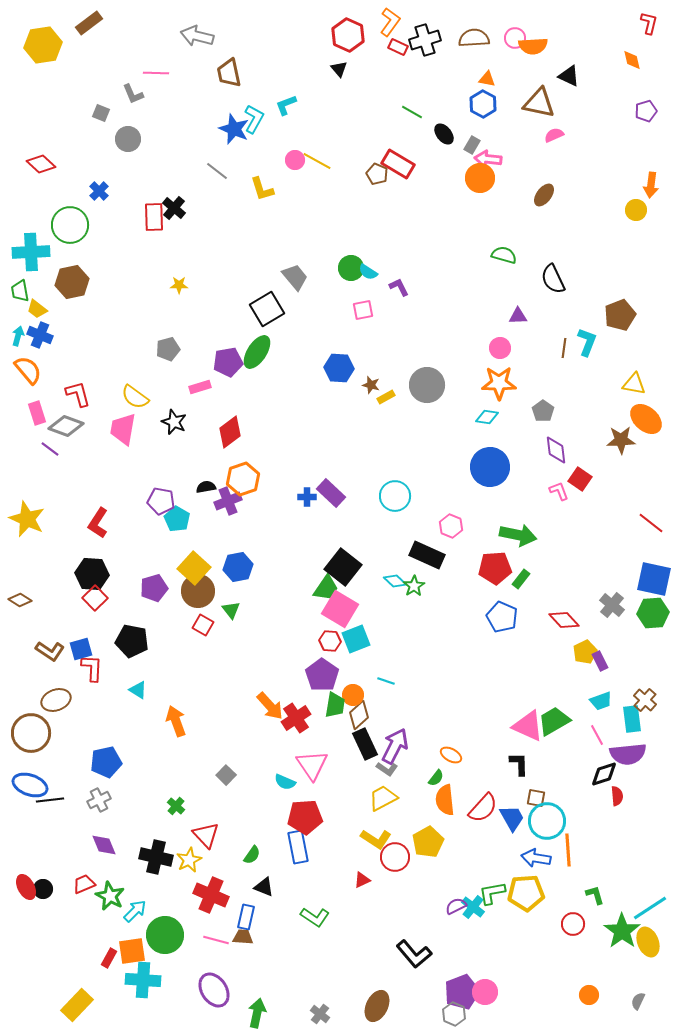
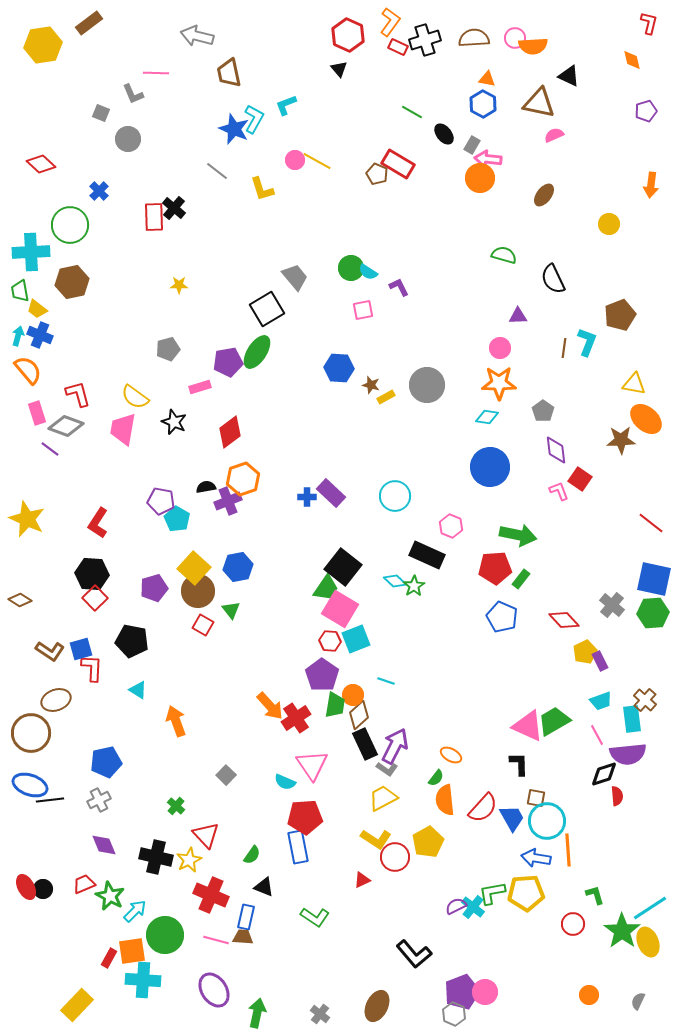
yellow circle at (636, 210): moved 27 px left, 14 px down
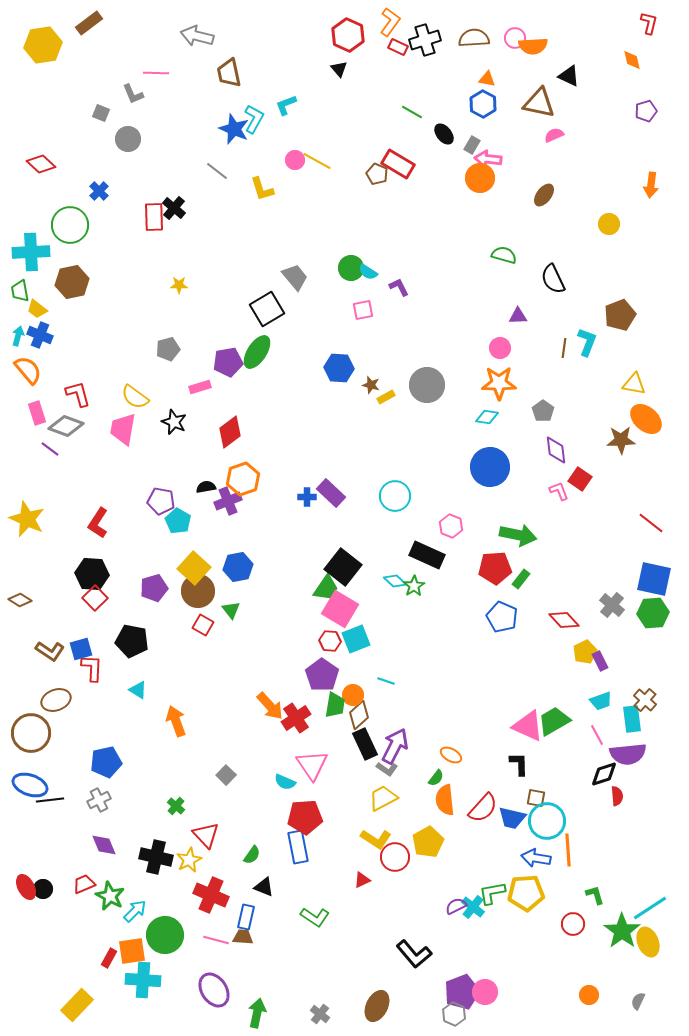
cyan pentagon at (177, 519): moved 1 px right, 2 px down
blue trapezoid at (512, 818): rotated 132 degrees clockwise
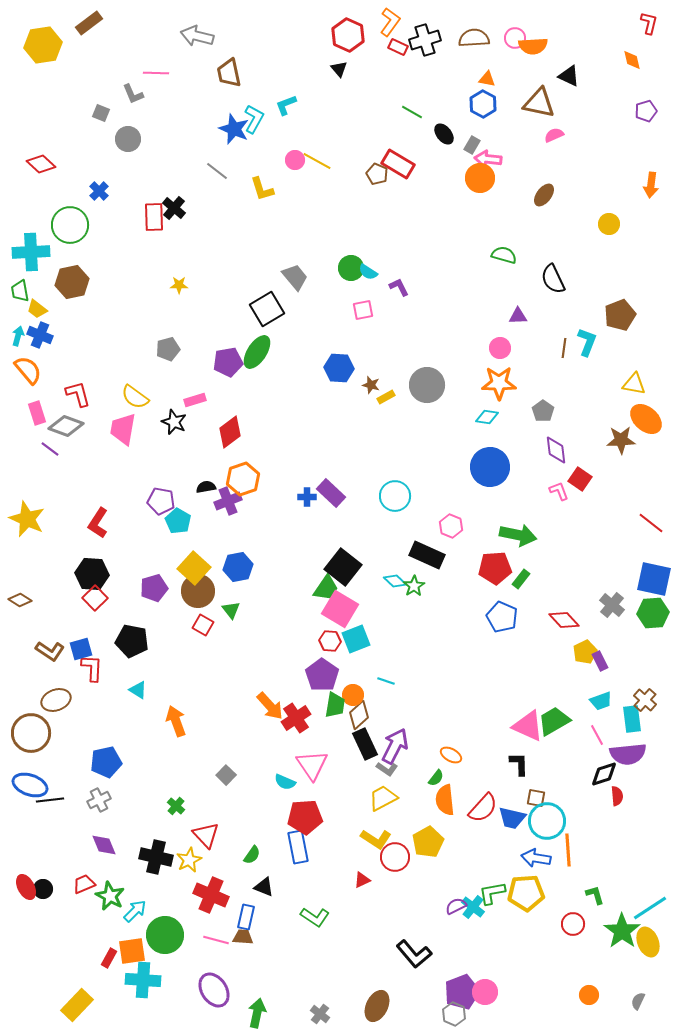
pink rectangle at (200, 387): moved 5 px left, 13 px down
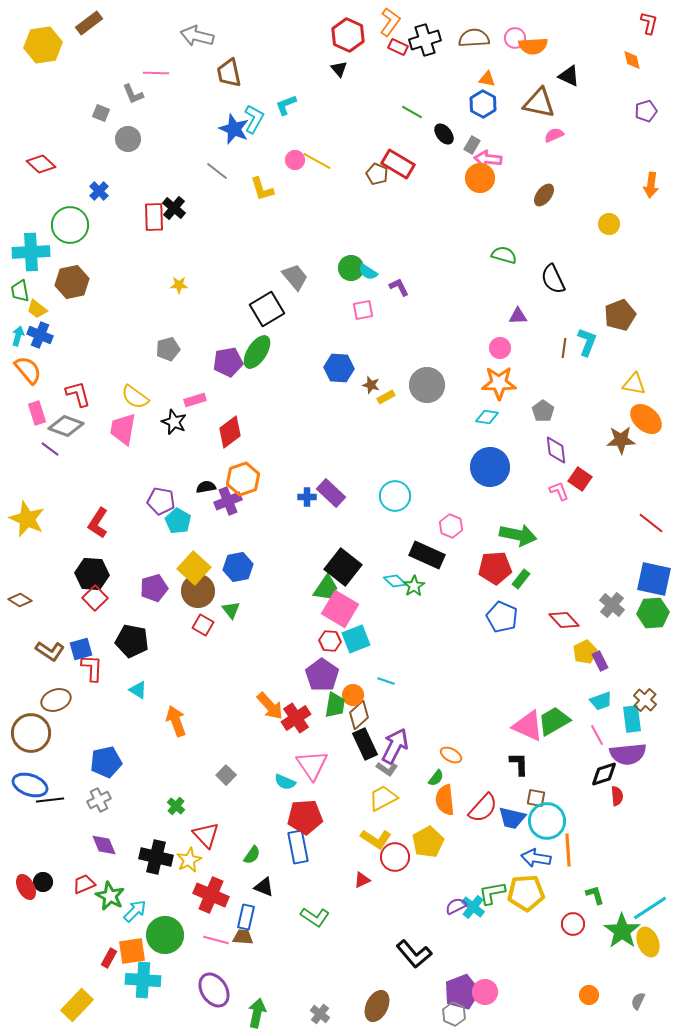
black circle at (43, 889): moved 7 px up
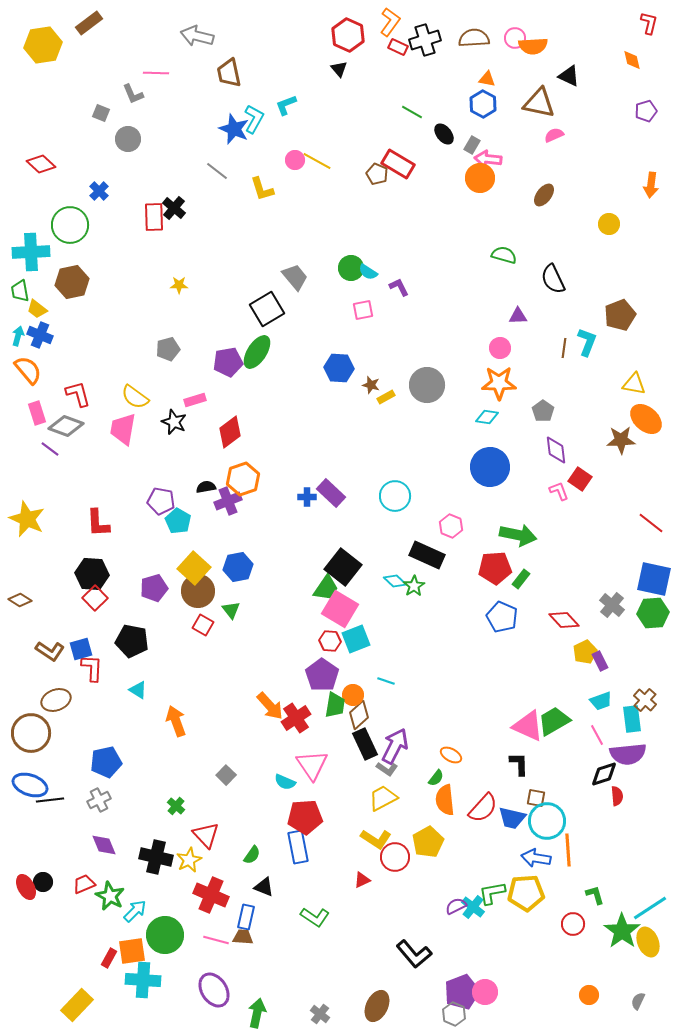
red L-shape at (98, 523): rotated 36 degrees counterclockwise
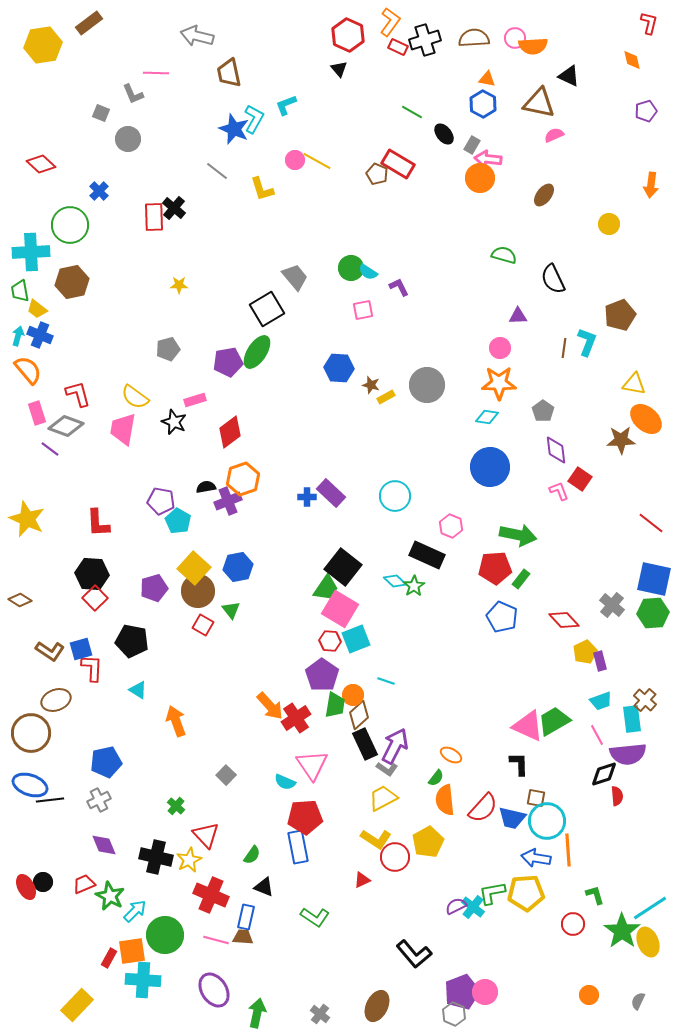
purple rectangle at (600, 661): rotated 12 degrees clockwise
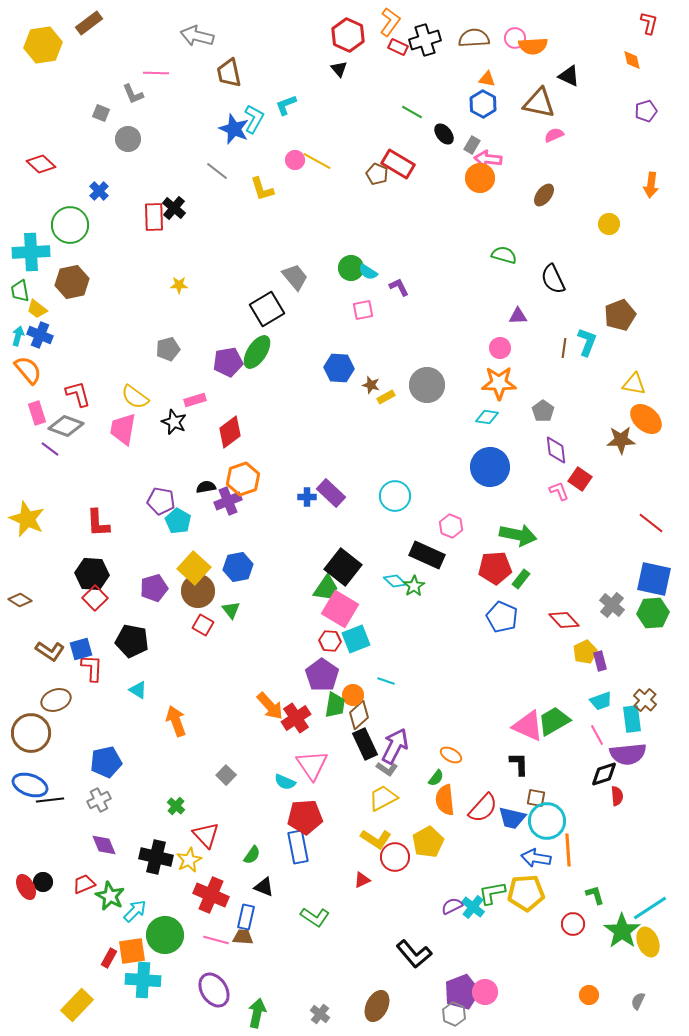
purple semicircle at (456, 906): moved 4 px left
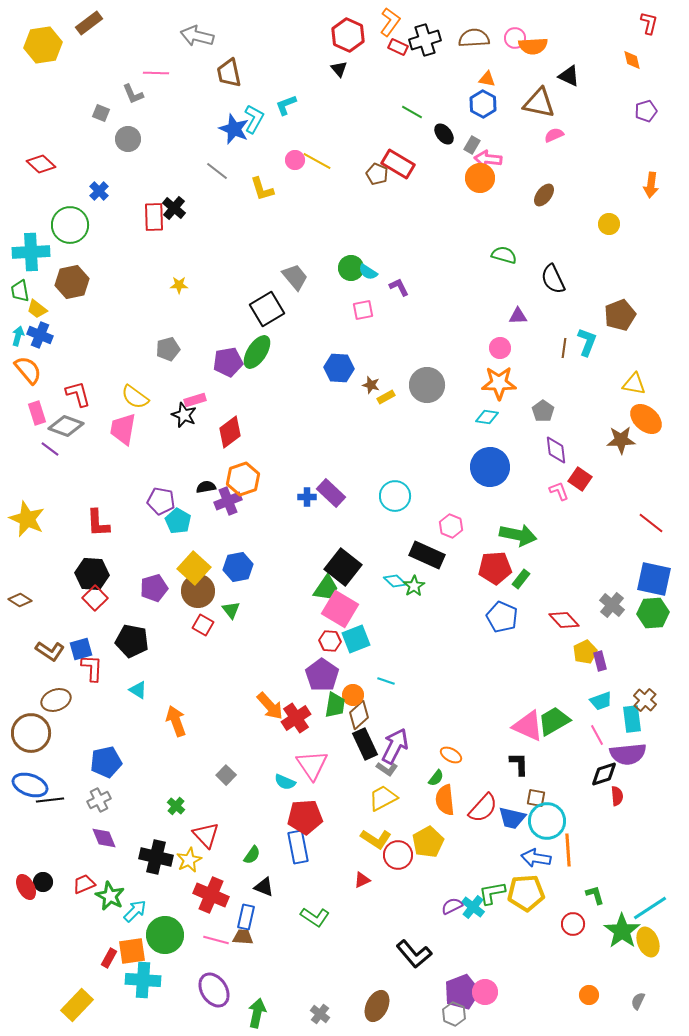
black star at (174, 422): moved 10 px right, 7 px up
purple diamond at (104, 845): moved 7 px up
red circle at (395, 857): moved 3 px right, 2 px up
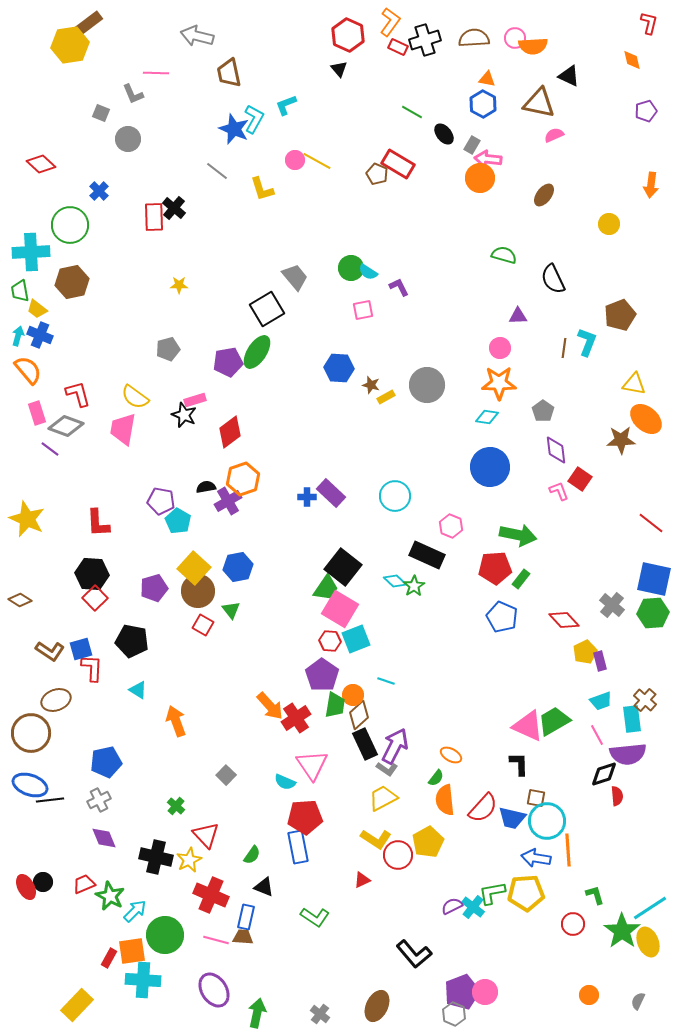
yellow hexagon at (43, 45): moved 27 px right
purple cross at (228, 501): rotated 8 degrees counterclockwise
